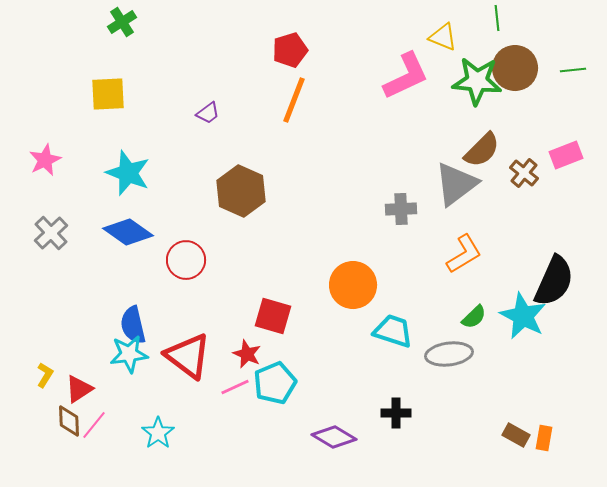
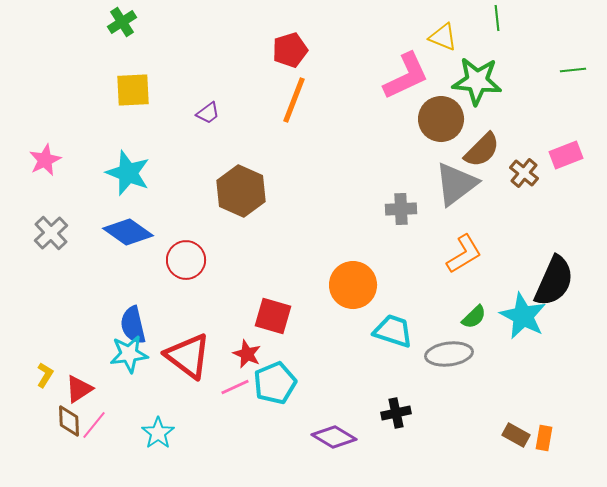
brown circle at (515, 68): moved 74 px left, 51 px down
yellow square at (108, 94): moved 25 px right, 4 px up
black cross at (396, 413): rotated 12 degrees counterclockwise
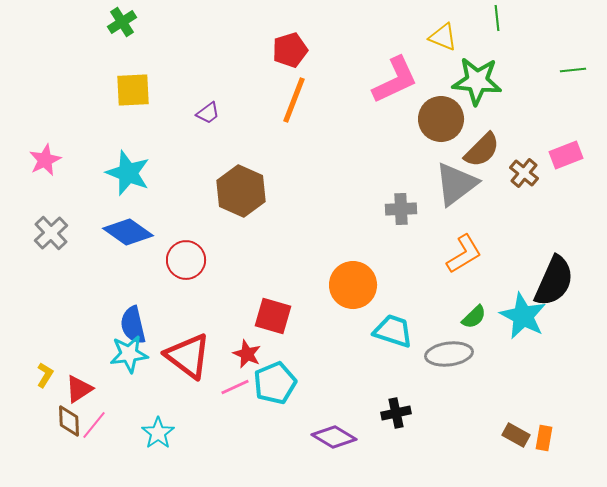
pink L-shape at (406, 76): moved 11 px left, 4 px down
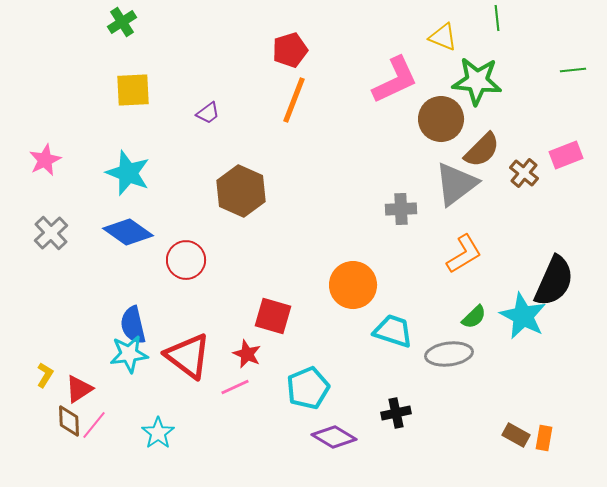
cyan pentagon at (275, 383): moved 33 px right, 5 px down
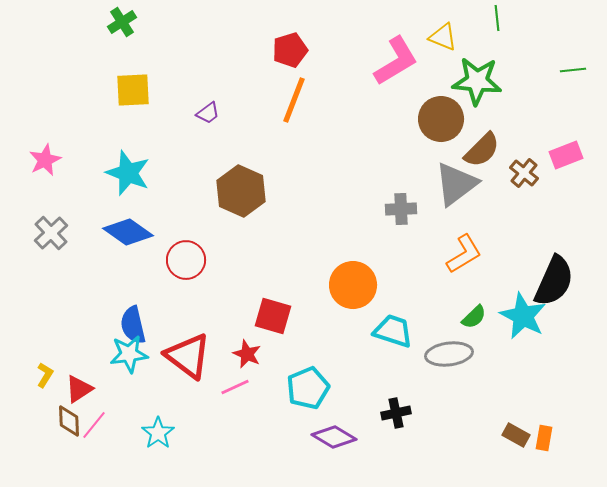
pink L-shape at (395, 80): moved 1 px right, 19 px up; rotated 6 degrees counterclockwise
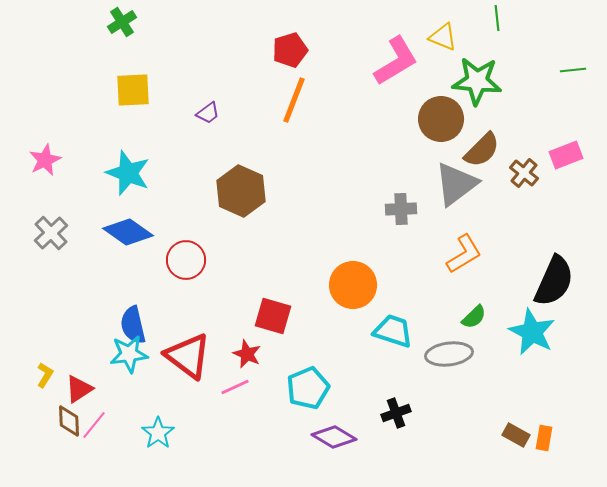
cyan star at (523, 316): moved 9 px right, 16 px down
black cross at (396, 413): rotated 8 degrees counterclockwise
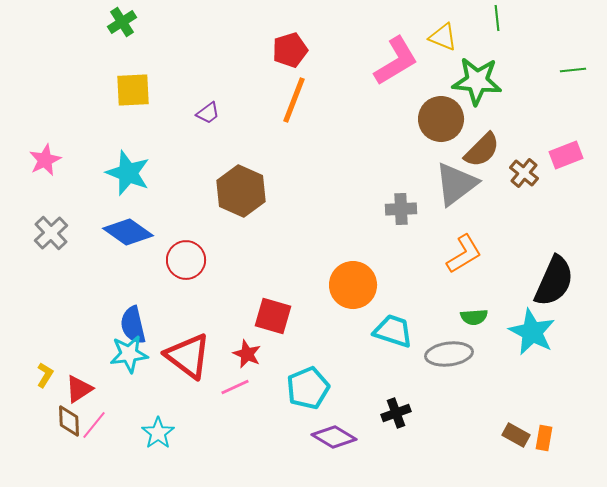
green semicircle at (474, 317): rotated 40 degrees clockwise
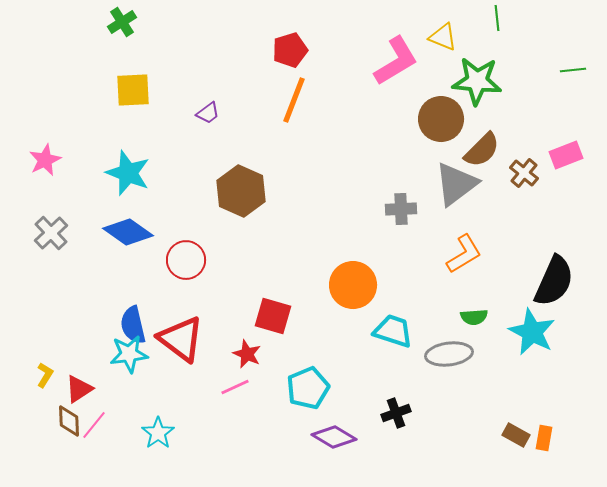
red triangle at (188, 356): moved 7 px left, 17 px up
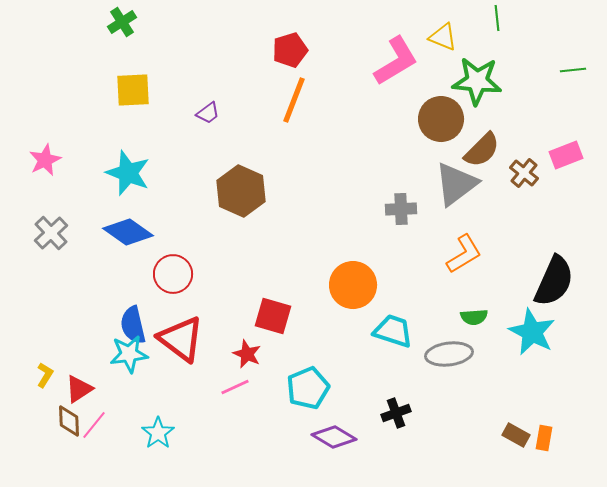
red circle at (186, 260): moved 13 px left, 14 px down
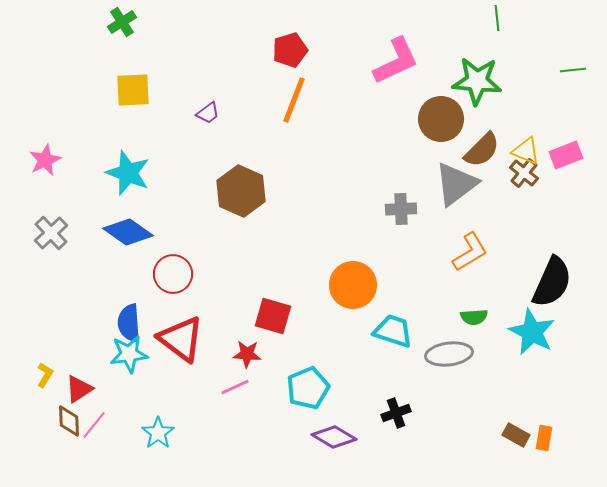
yellow triangle at (443, 37): moved 83 px right, 114 px down
pink L-shape at (396, 61): rotated 6 degrees clockwise
orange L-shape at (464, 254): moved 6 px right, 2 px up
black semicircle at (554, 281): moved 2 px left, 1 px down
blue semicircle at (133, 325): moved 4 px left, 2 px up; rotated 9 degrees clockwise
red star at (247, 354): rotated 20 degrees counterclockwise
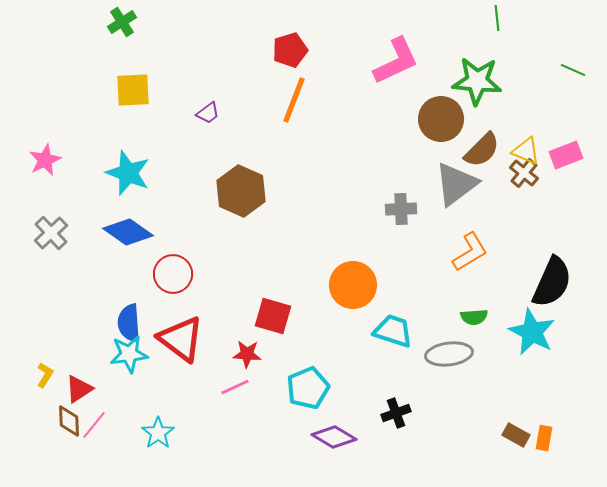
green line at (573, 70): rotated 30 degrees clockwise
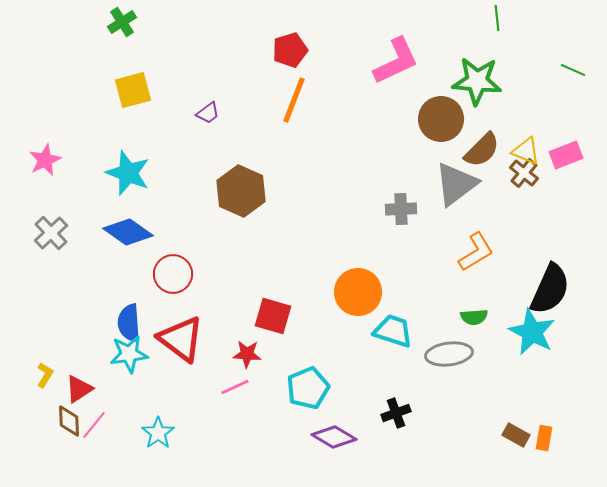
yellow square at (133, 90): rotated 12 degrees counterclockwise
orange L-shape at (470, 252): moved 6 px right
black semicircle at (552, 282): moved 2 px left, 7 px down
orange circle at (353, 285): moved 5 px right, 7 px down
